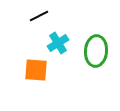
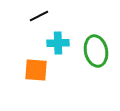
cyan cross: rotated 30 degrees clockwise
green ellipse: rotated 16 degrees counterclockwise
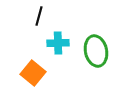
black line: rotated 48 degrees counterclockwise
orange square: moved 3 px left, 3 px down; rotated 35 degrees clockwise
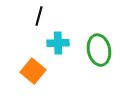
green ellipse: moved 3 px right, 1 px up
orange square: moved 2 px up
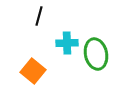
cyan cross: moved 9 px right
green ellipse: moved 3 px left, 4 px down
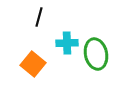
black line: moved 1 px down
orange square: moved 7 px up
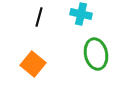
cyan cross: moved 14 px right, 29 px up; rotated 15 degrees clockwise
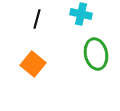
black line: moved 2 px left, 2 px down
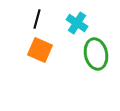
cyan cross: moved 4 px left, 9 px down; rotated 20 degrees clockwise
orange square: moved 7 px right, 14 px up; rotated 15 degrees counterclockwise
